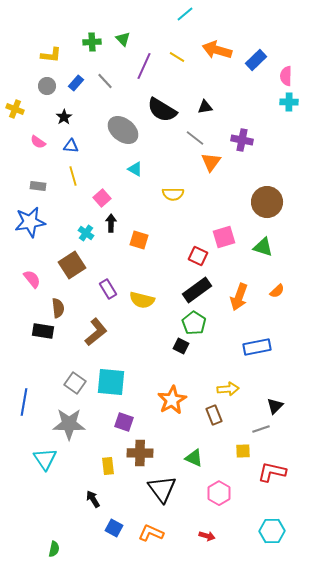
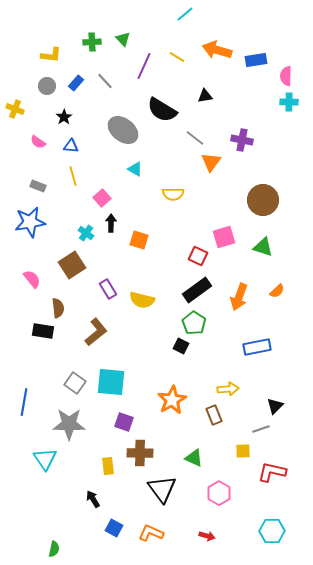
blue rectangle at (256, 60): rotated 35 degrees clockwise
black triangle at (205, 107): moved 11 px up
gray rectangle at (38, 186): rotated 14 degrees clockwise
brown circle at (267, 202): moved 4 px left, 2 px up
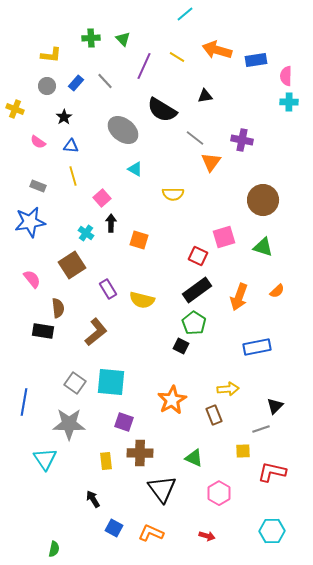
green cross at (92, 42): moved 1 px left, 4 px up
yellow rectangle at (108, 466): moved 2 px left, 5 px up
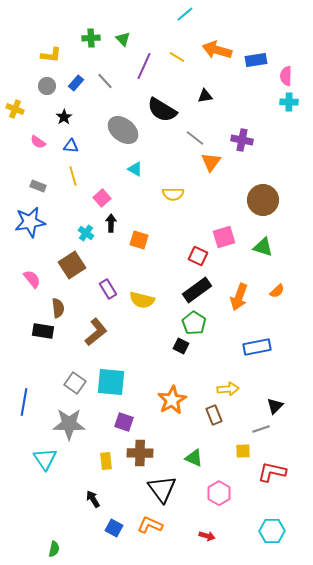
orange L-shape at (151, 533): moved 1 px left, 8 px up
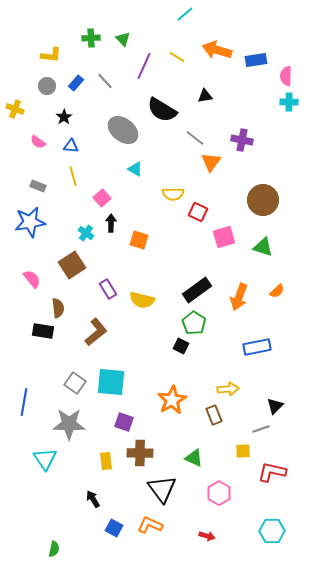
red square at (198, 256): moved 44 px up
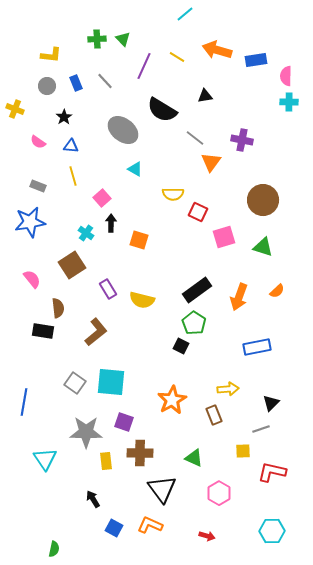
green cross at (91, 38): moved 6 px right, 1 px down
blue rectangle at (76, 83): rotated 63 degrees counterclockwise
black triangle at (275, 406): moved 4 px left, 3 px up
gray star at (69, 424): moved 17 px right, 8 px down
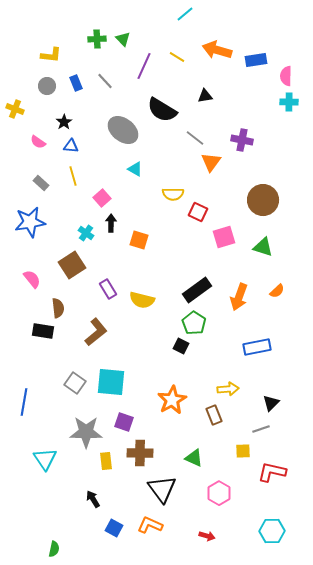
black star at (64, 117): moved 5 px down
gray rectangle at (38, 186): moved 3 px right, 3 px up; rotated 21 degrees clockwise
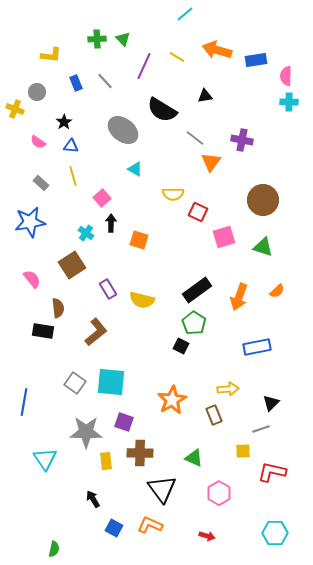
gray circle at (47, 86): moved 10 px left, 6 px down
cyan hexagon at (272, 531): moved 3 px right, 2 px down
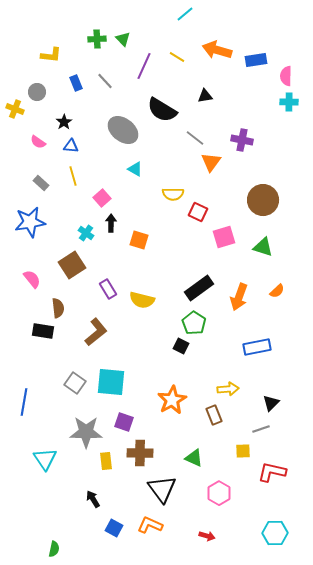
black rectangle at (197, 290): moved 2 px right, 2 px up
